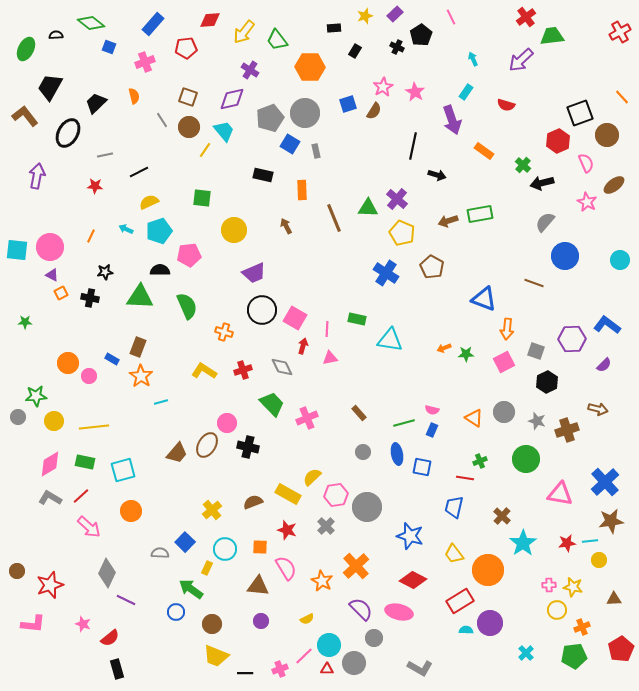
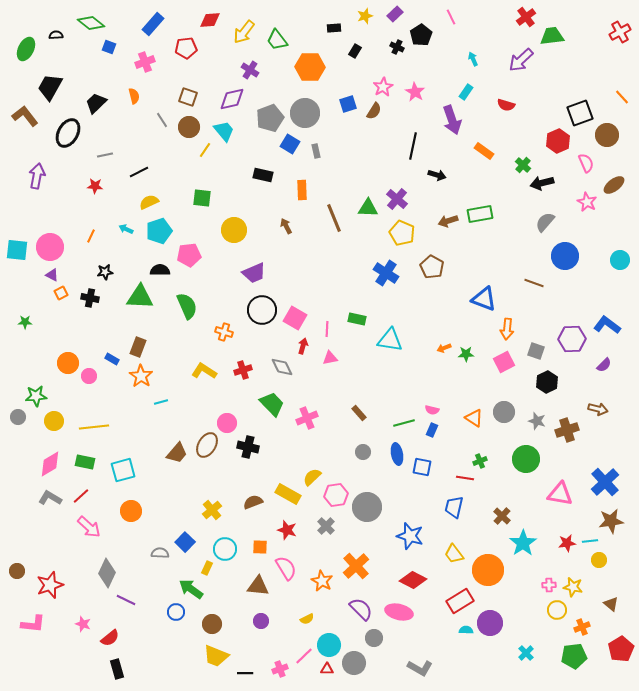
brown triangle at (614, 599): moved 3 px left, 5 px down; rotated 42 degrees clockwise
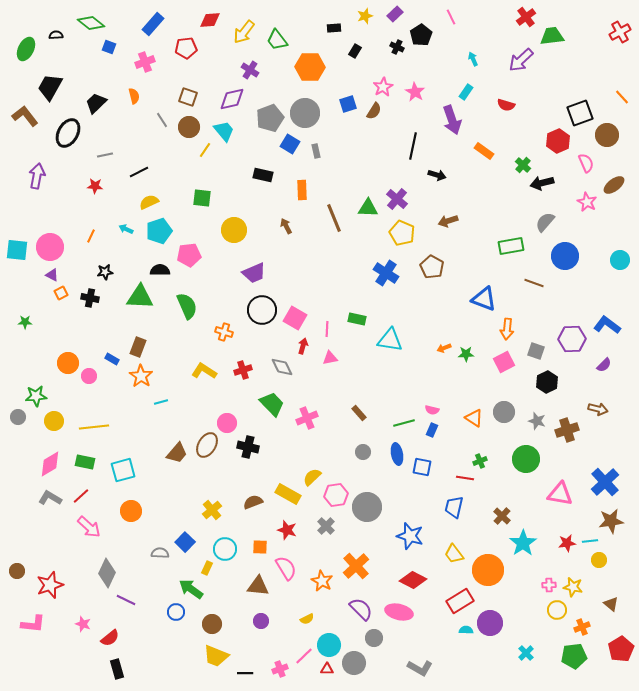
green rectangle at (480, 214): moved 31 px right, 32 px down
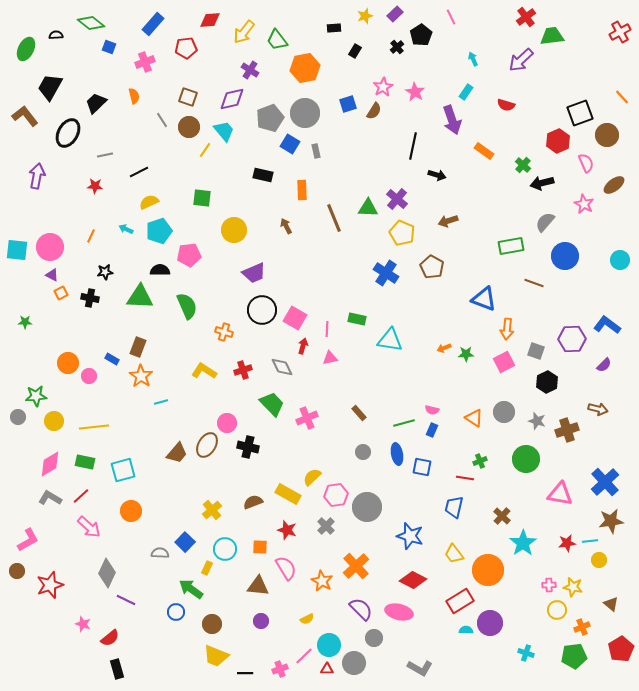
black cross at (397, 47): rotated 24 degrees clockwise
orange hexagon at (310, 67): moved 5 px left, 1 px down; rotated 12 degrees counterclockwise
pink star at (587, 202): moved 3 px left, 2 px down
pink L-shape at (33, 624): moved 5 px left, 84 px up; rotated 35 degrees counterclockwise
cyan cross at (526, 653): rotated 28 degrees counterclockwise
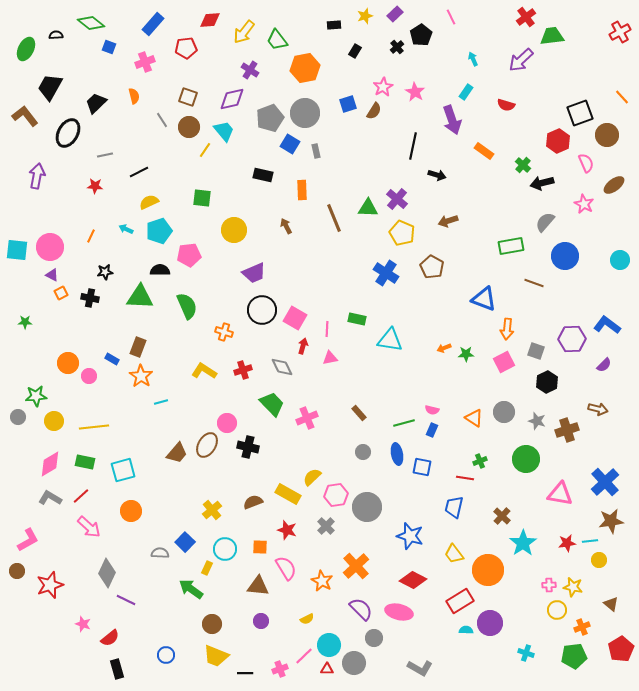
black rectangle at (334, 28): moved 3 px up
blue circle at (176, 612): moved 10 px left, 43 px down
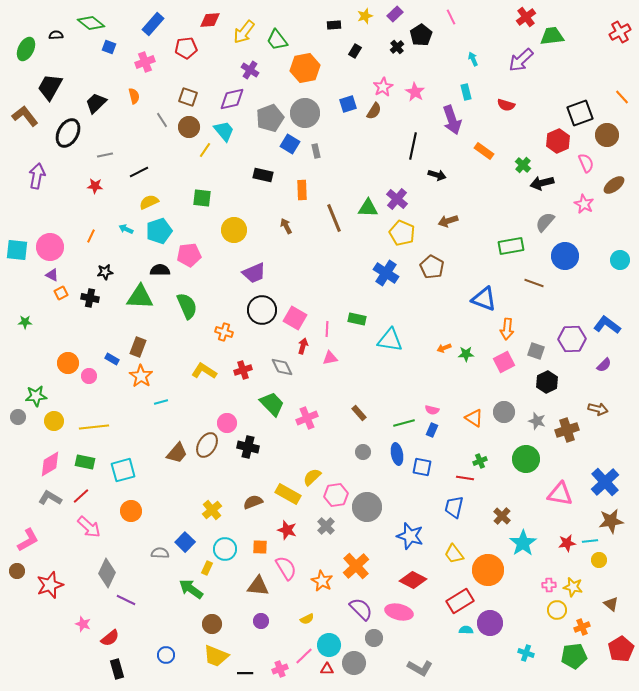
cyan rectangle at (466, 92): rotated 49 degrees counterclockwise
